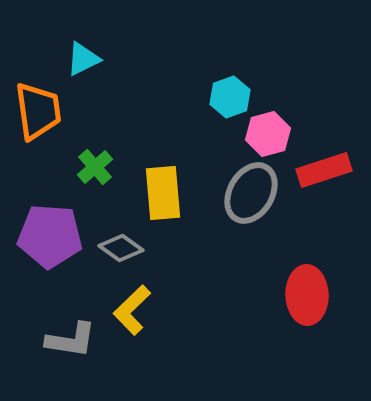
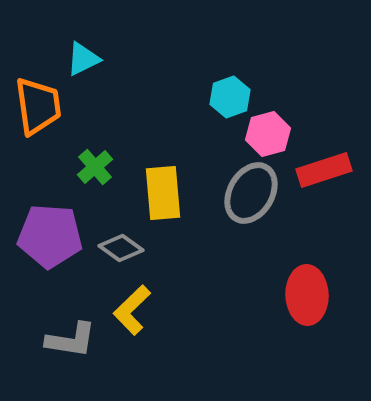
orange trapezoid: moved 5 px up
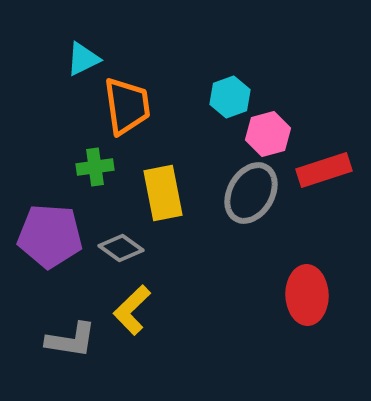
orange trapezoid: moved 89 px right
green cross: rotated 33 degrees clockwise
yellow rectangle: rotated 6 degrees counterclockwise
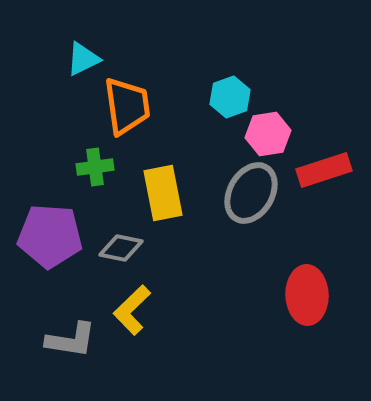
pink hexagon: rotated 6 degrees clockwise
gray diamond: rotated 24 degrees counterclockwise
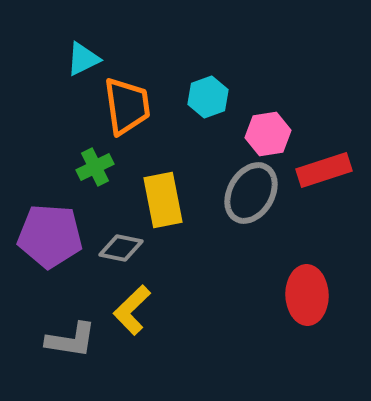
cyan hexagon: moved 22 px left
green cross: rotated 18 degrees counterclockwise
yellow rectangle: moved 7 px down
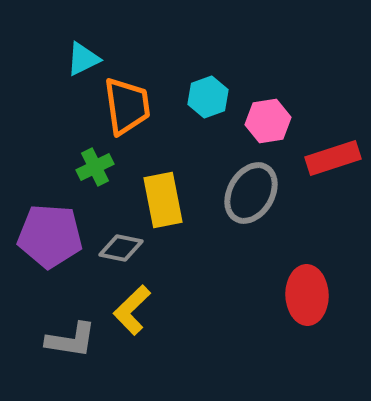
pink hexagon: moved 13 px up
red rectangle: moved 9 px right, 12 px up
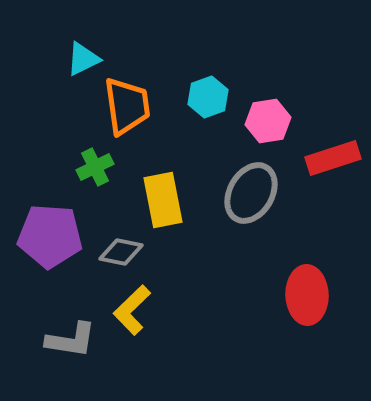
gray diamond: moved 4 px down
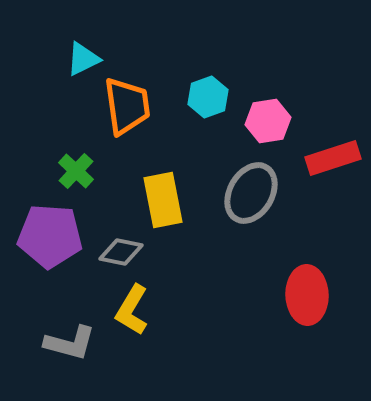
green cross: moved 19 px left, 4 px down; rotated 21 degrees counterclockwise
yellow L-shape: rotated 15 degrees counterclockwise
gray L-shape: moved 1 px left, 3 px down; rotated 6 degrees clockwise
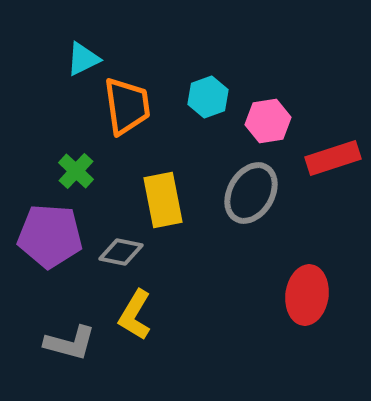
red ellipse: rotated 10 degrees clockwise
yellow L-shape: moved 3 px right, 5 px down
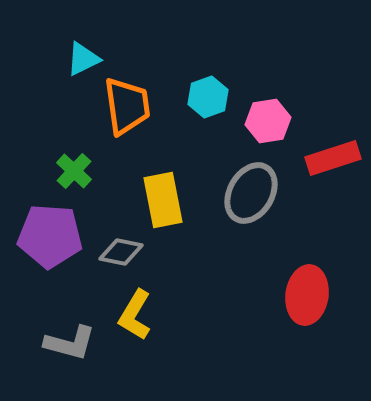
green cross: moved 2 px left
